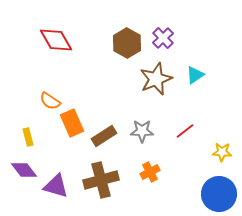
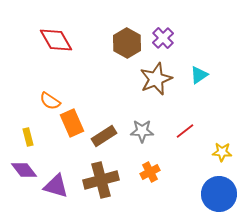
cyan triangle: moved 4 px right
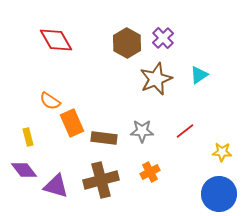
brown rectangle: moved 2 px down; rotated 40 degrees clockwise
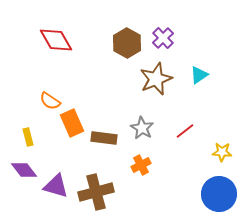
gray star: moved 3 px up; rotated 30 degrees clockwise
orange cross: moved 9 px left, 7 px up
brown cross: moved 5 px left, 12 px down
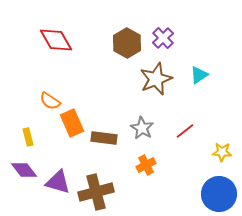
orange cross: moved 5 px right
purple triangle: moved 2 px right, 4 px up
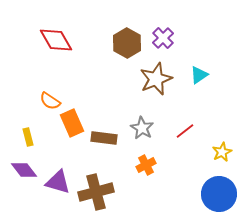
yellow star: rotated 30 degrees counterclockwise
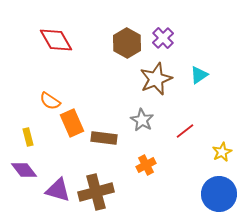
gray star: moved 8 px up
purple triangle: moved 8 px down
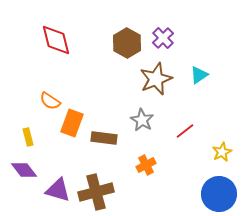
red diamond: rotated 16 degrees clockwise
orange rectangle: rotated 44 degrees clockwise
